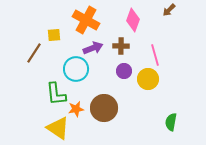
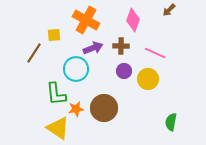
pink line: moved 2 px up; rotated 50 degrees counterclockwise
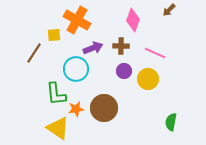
orange cross: moved 9 px left
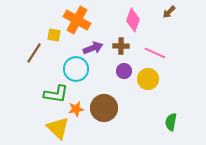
brown arrow: moved 2 px down
yellow square: rotated 16 degrees clockwise
green L-shape: rotated 75 degrees counterclockwise
yellow triangle: rotated 10 degrees clockwise
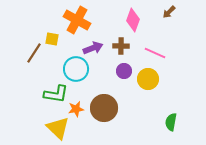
yellow square: moved 2 px left, 4 px down
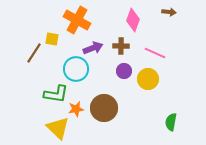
brown arrow: rotated 128 degrees counterclockwise
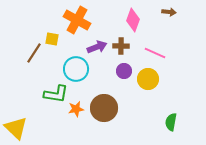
purple arrow: moved 4 px right, 1 px up
yellow triangle: moved 42 px left
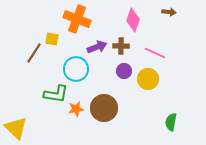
orange cross: moved 1 px up; rotated 8 degrees counterclockwise
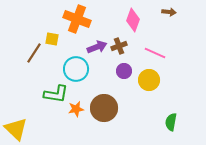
brown cross: moved 2 px left; rotated 21 degrees counterclockwise
yellow circle: moved 1 px right, 1 px down
yellow triangle: moved 1 px down
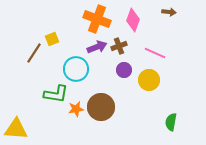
orange cross: moved 20 px right
yellow square: rotated 32 degrees counterclockwise
purple circle: moved 1 px up
brown circle: moved 3 px left, 1 px up
yellow triangle: rotated 40 degrees counterclockwise
